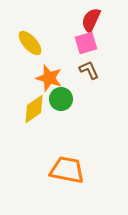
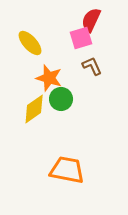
pink square: moved 5 px left, 5 px up
brown L-shape: moved 3 px right, 4 px up
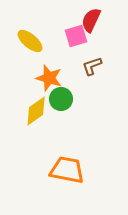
pink square: moved 5 px left, 2 px up
yellow ellipse: moved 2 px up; rotated 8 degrees counterclockwise
brown L-shape: rotated 85 degrees counterclockwise
yellow diamond: moved 2 px right, 2 px down
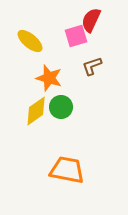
green circle: moved 8 px down
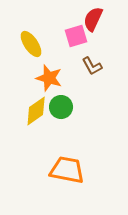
red semicircle: moved 2 px right, 1 px up
yellow ellipse: moved 1 px right, 3 px down; rotated 16 degrees clockwise
brown L-shape: rotated 100 degrees counterclockwise
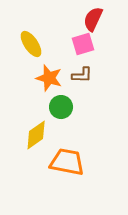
pink square: moved 7 px right, 8 px down
brown L-shape: moved 10 px left, 9 px down; rotated 60 degrees counterclockwise
yellow diamond: moved 24 px down
orange trapezoid: moved 8 px up
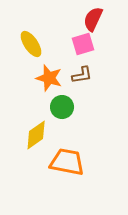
brown L-shape: rotated 10 degrees counterclockwise
green circle: moved 1 px right
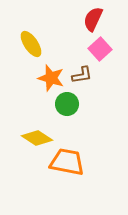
pink square: moved 17 px right, 5 px down; rotated 25 degrees counterclockwise
orange star: moved 2 px right
green circle: moved 5 px right, 3 px up
yellow diamond: moved 1 px right, 3 px down; rotated 68 degrees clockwise
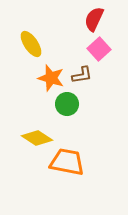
red semicircle: moved 1 px right
pink square: moved 1 px left
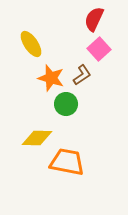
brown L-shape: rotated 25 degrees counterclockwise
green circle: moved 1 px left
yellow diamond: rotated 32 degrees counterclockwise
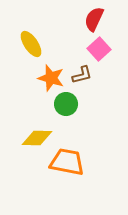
brown L-shape: rotated 20 degrees clockwise
